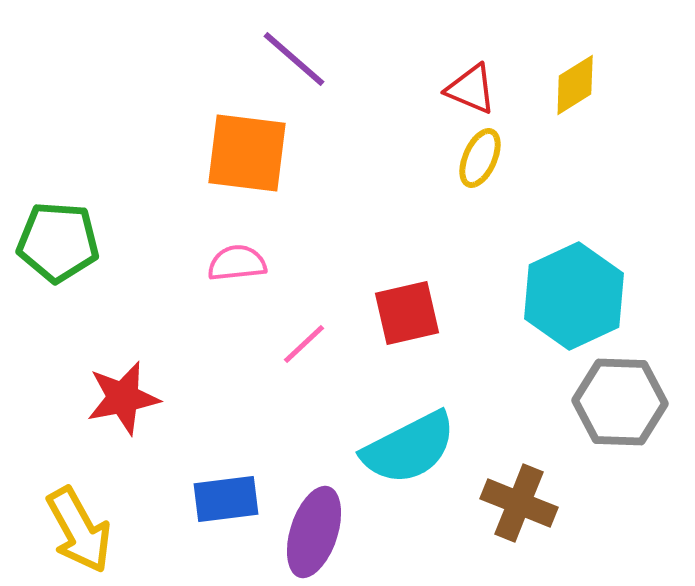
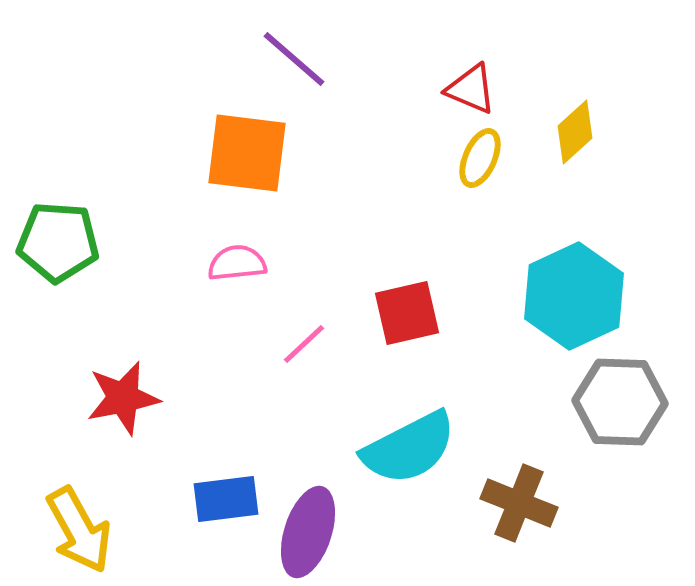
yellow diamond: moved 47 px down; rotated 10 degrees counterclockwise
purple ellipse: moved 6 px left
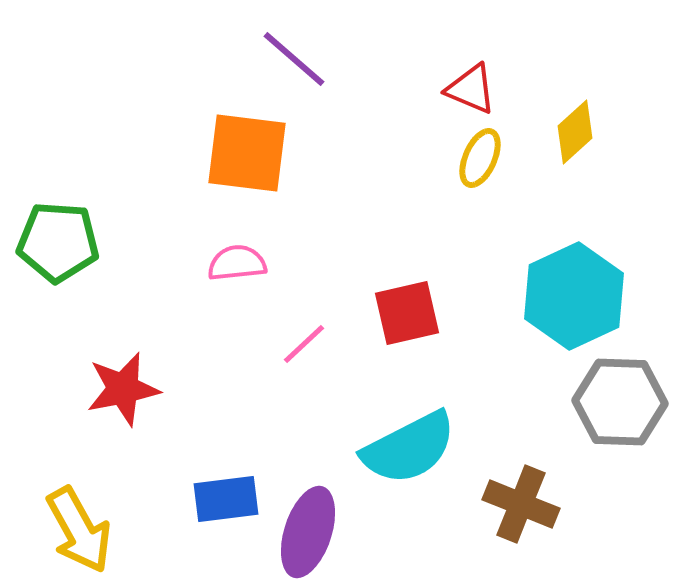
red star: moved 9 px up
brown cross: moved 2 px right, 1 px down
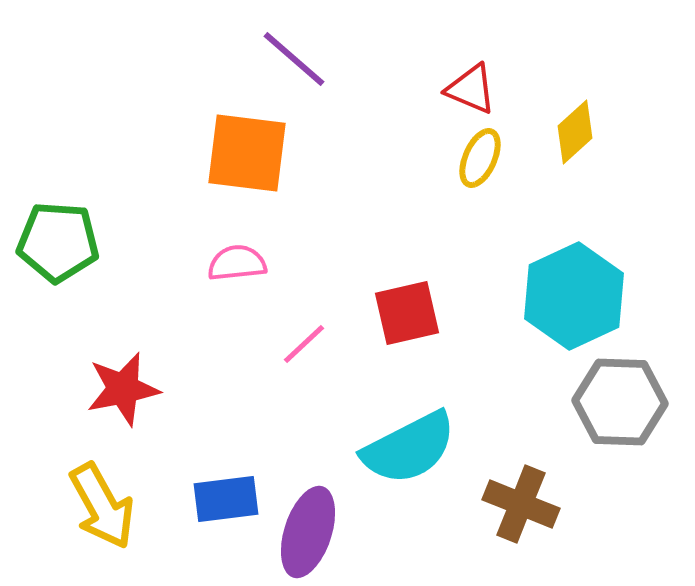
yellow arrow: moved 23 px right, 24 px up
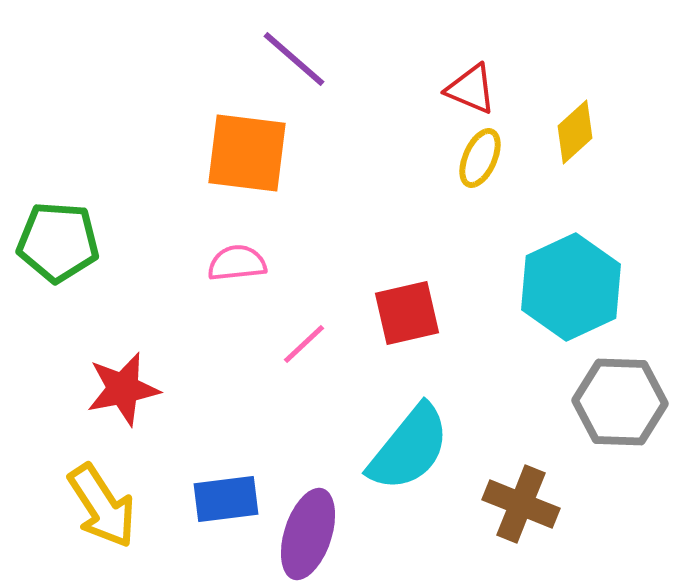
cyan hexagon: moved 3 px left, 9 px up
cyan semicircle: rotated 24 degrees counterclockwise
yellow arrow: rotated 4 degrees counterclockwise
purple ellipse: moved 2 px down
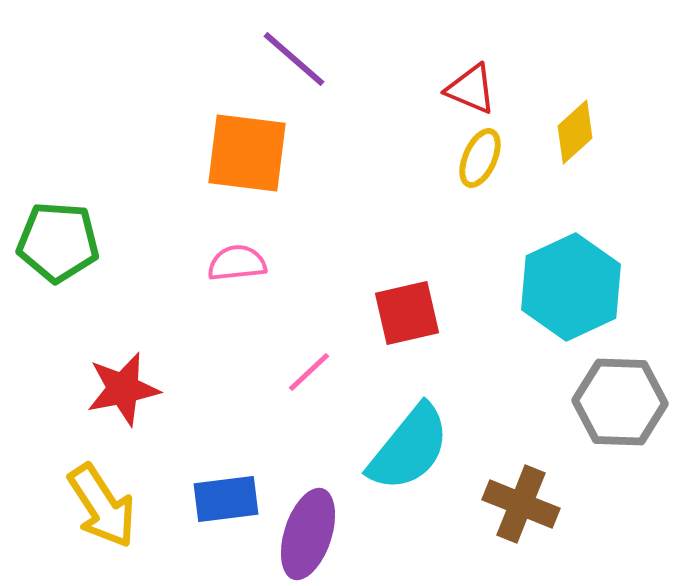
pink line: moved 5 px right, 28 px down
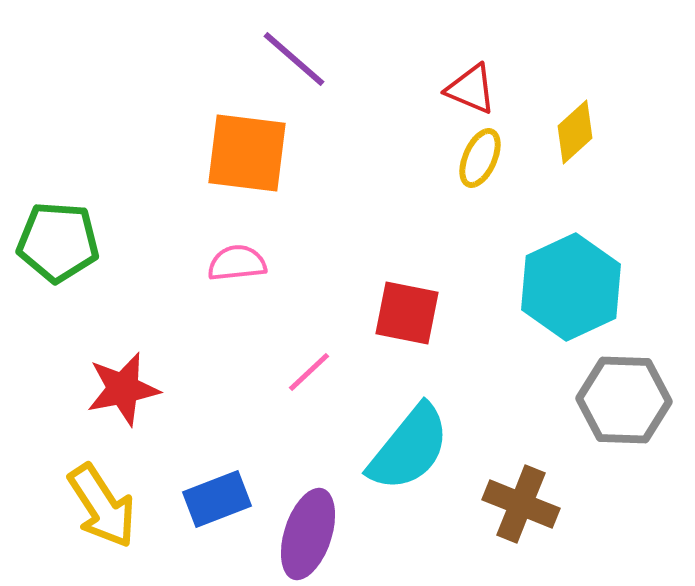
red square: rotated 24 degrees clockwise
gray hexagon: moved 4 px right, 2 px up
blue rectangle: moved 9 px left; rotated 14 degrees counterclockwise
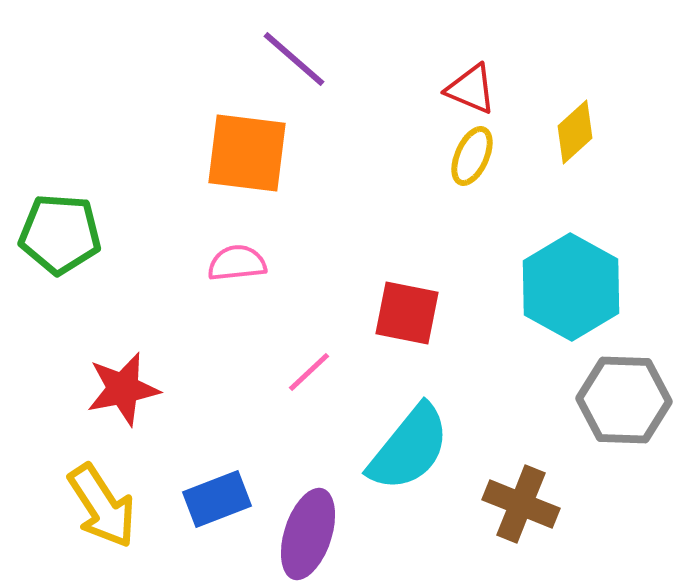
yellow ellipse: moved 8 px left, 2 px up
green pentagon: moved 2 px right, 8 px up
cyan hexagon: rotated 6 degrees counterclockwise
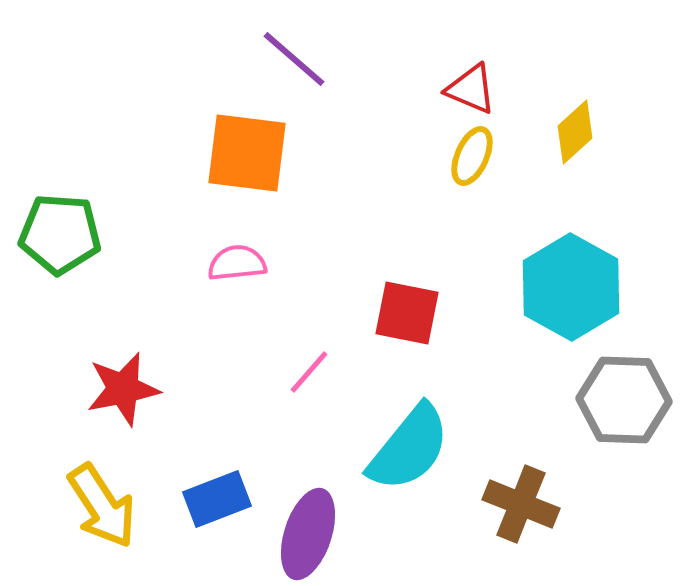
pink line: rotated 6 degrees counterclockwise
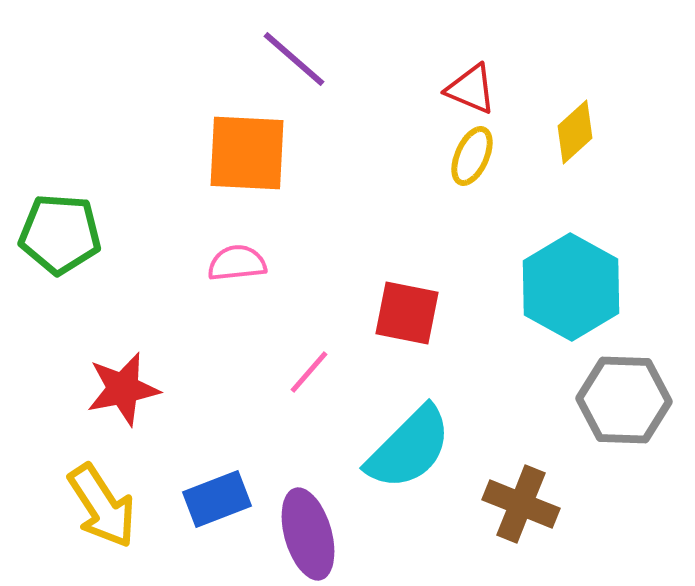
orange square: rotated 4 degrees counterclockwise
cyan semicircle: rotated 6 degrees clockwise
purple ellipse: rotated 34 degrees counterclockwise
